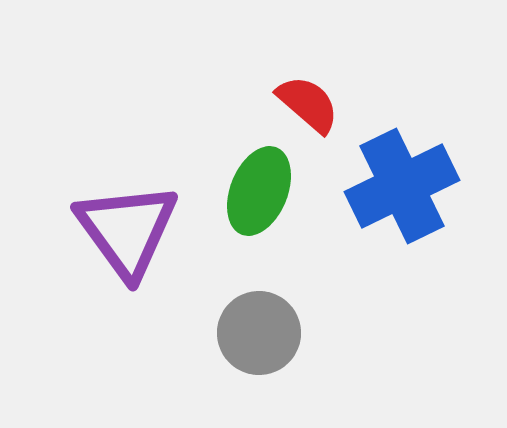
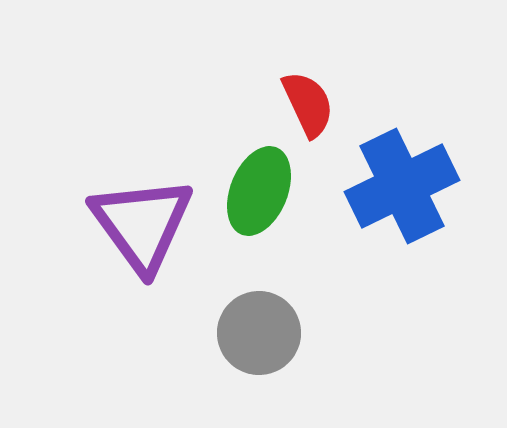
red semicircle: rotated 24 degrees clockwise
purple triangle: moved 15 px right, 6 px up
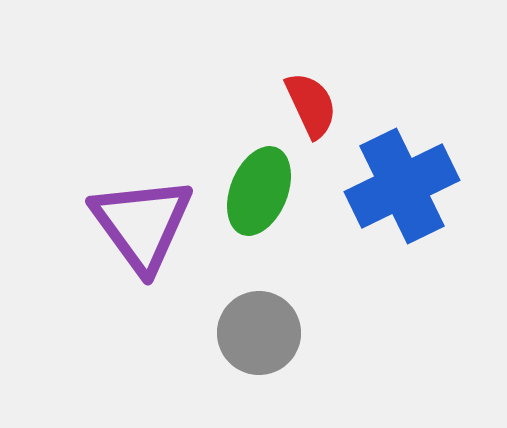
red semicircle: moved 3 px right, 1 px down
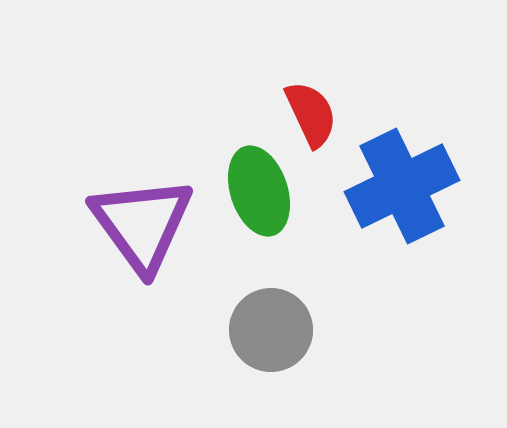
red semicircle: moved 9 px down
green ellipse: rotated 40 degrees counterclockwise
gray circle: moved 12 px right, 3 px up
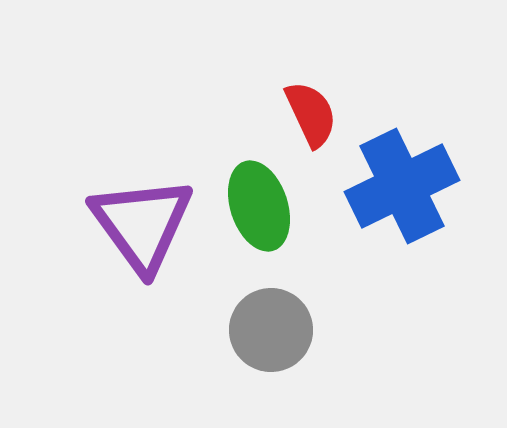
green ellipse: moved 15 px down
